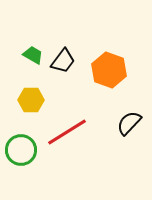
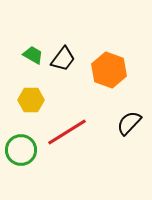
black trapezoid: moved 2 px up
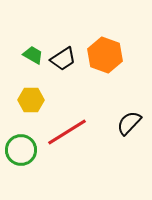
black trapezoid: rotated 20 degrees clockwise
orange hexagon: moved 4 px left, 15 px up
